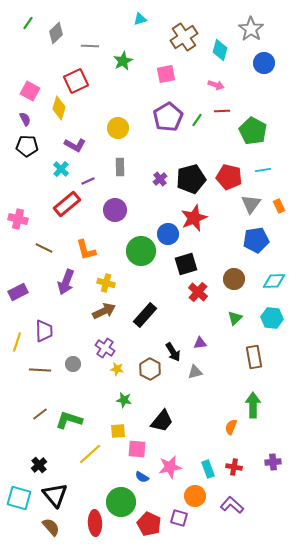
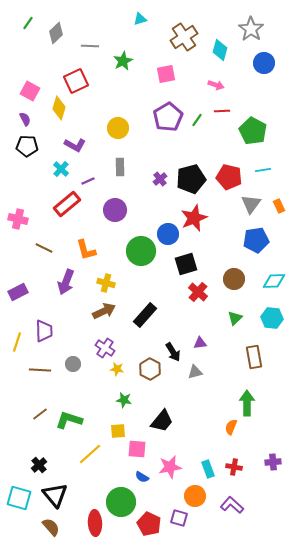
green arrow at (253, 405): moved 6 px left, 2 px up
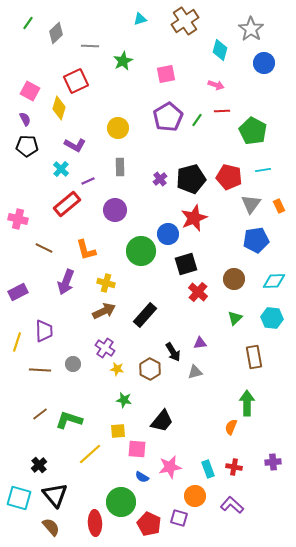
brown cross at (184, 37): moved 1 px right, 16 px up
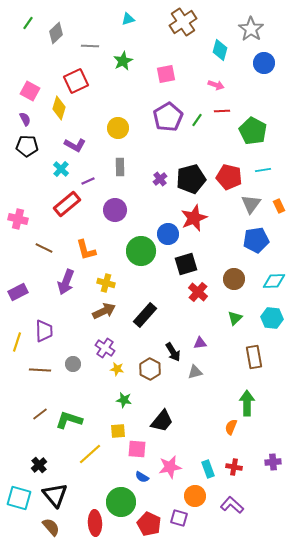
cyan triangle at (140, 19): moved 12 px left
brown cross at (185, 21): moved 2 px left, 1 px down
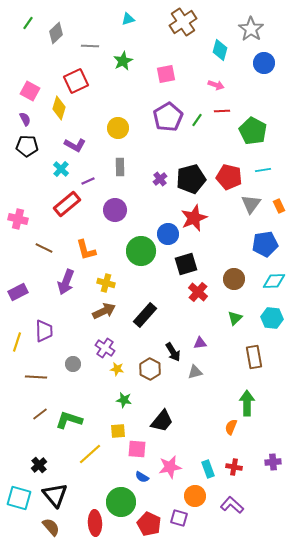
blue pentagon at (256, 240): moved 9 px right, 4 px down
brown line at (40, 370): moved 4 px left, 7 px down
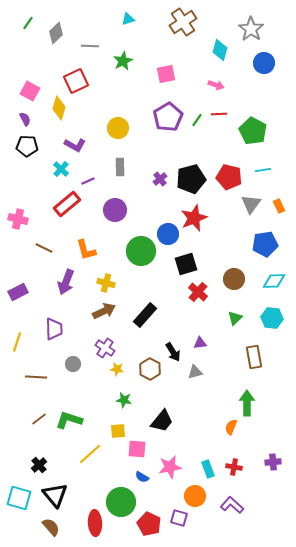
red line at (222, 111): moved 3 px left, 3 px down
purple trapezoid at (44, 331): moved 10 px right, 2 px up
brown line at (40, 414): moved 1 px left, 5 px down
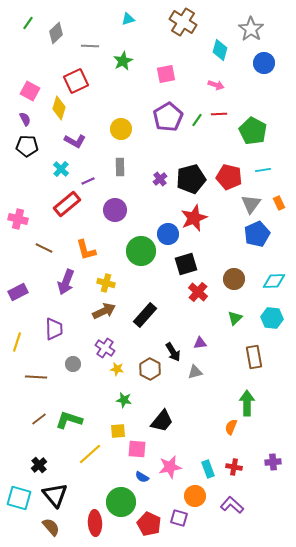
brown cross at (183, 22): rotated 24 degrees counterclockwise
yellow circle at (118, 128): moved 3 px right, 1 px down
purple L-shape at (75, 145): moved 4 px up
orange rectangle at (279, 206): moved 3 px up
blue pentagon at (265, 244): moved 8 px left, 10 px up; rotated 15 degrees counterclockwise
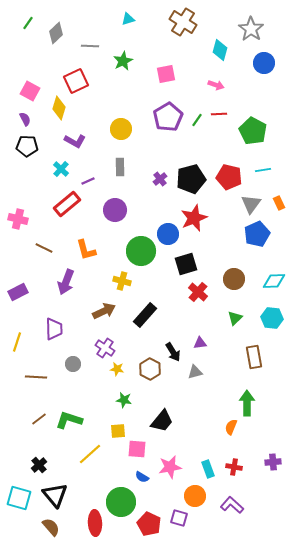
yellow cross at (106, 283): moved 16 px right, 2 px up
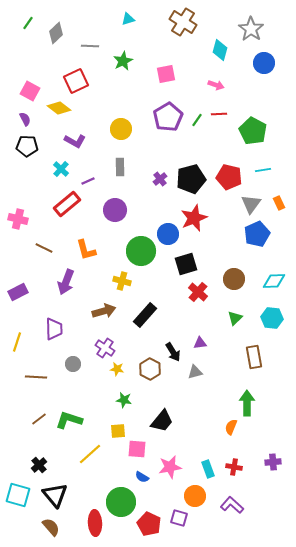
yellow diamond at (59, 108): rotated 70 degrees counterclockwise
brown arrow at (104, 311): rotated 10 degrees clockwise
cyan square at (19, 498): moved 1 px left, 3 px up
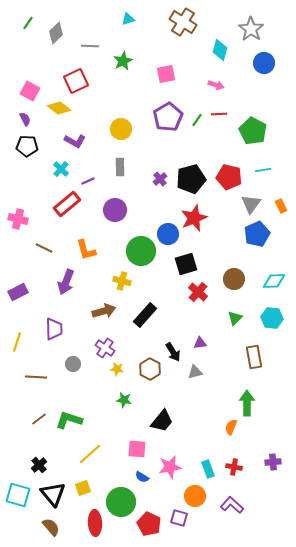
orange rectangle at (279, 203): moved 2 px right, 3 px down
yellow square at (118, 431): moved 35 px left, 57 px down; rotated 14 degrees counterclockwise
black triangle at (55, 495): moved 2 px left, 1 px up
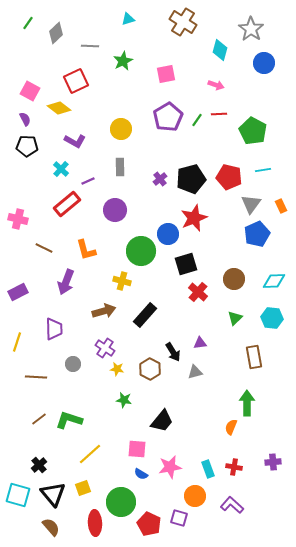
blue semicircle at (142, 477): moved 1 px left, 3 px up
